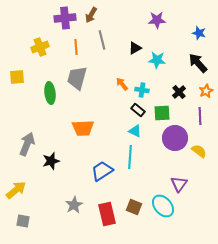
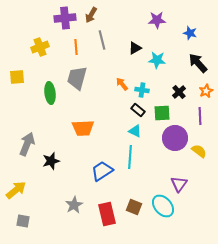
blue star: moved 9 px left
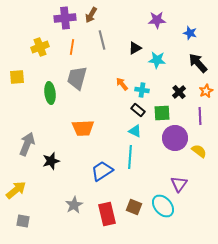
orange line: moved 4 px left; rotated 14 degrees clockwise
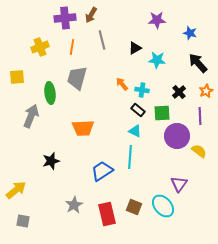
purple circle: moved 2 px right, 2 px up
gray arrow: moved 4 px right, 28 px up
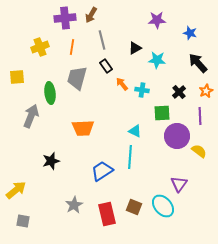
black rectangle: moved 32 px left, 44 px up; rotated 16 degrees clockwise
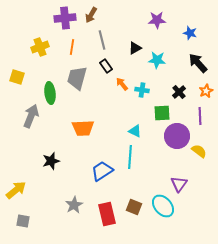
yellow square: rotated 21 degrees clockwise
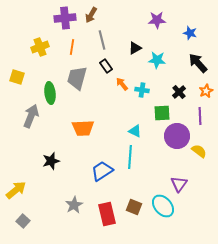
gray square: rotated 32 degrees clockwise
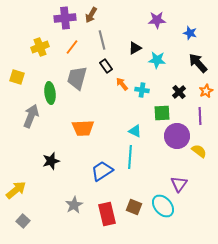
orange line: rotated 28 degrees clockwise
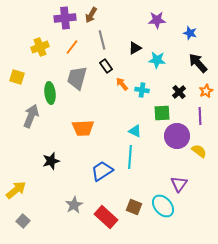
red rectangle: moved 1 px left, 3 px down; rotated 35 degrees counterclockwise
